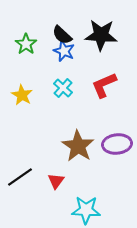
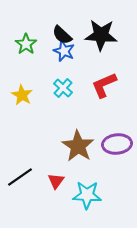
cyan star: moved 1 px right, 15 px up
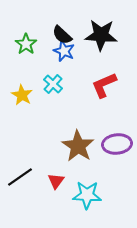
cyan cross: moved 10 px left, 4 px up
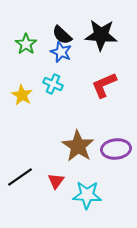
blue star: moved 3 px left, 1 px down
cyan cross: rotated 18 degrees counterclockwise
purple ellipse: moved 1 px left, 5 px down
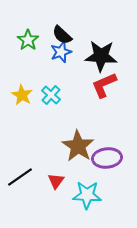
black star: moved 21 px down
green star: moved 2 px right, 4 px up
blue star: rotated 30 degrees clockwise
cyan cross: moved 2 px left, 11 px down; rotated 18 degrees clockwise
purple ellipse: moved 9 px left, 9 px down
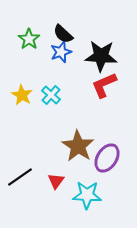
black semicircle: moved 1 px right, 1 px up
green star: moved 1 px right, 1 px up
purple ellipse: rotated 52 degrees counterclockwise
